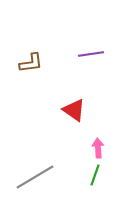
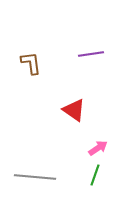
brown L-shape: rotated 90 degrees counterclockwise
pink arrow: rotated 60 degrees clockwise
gray line: rotated 36 degrees clockwise
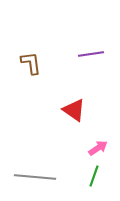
green line: moved 1 px left, 1 px down
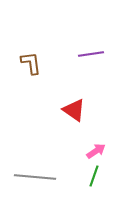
pink arrow: moved 2 px left, 3 px down
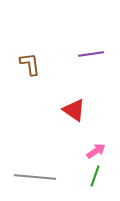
brown L-shape: moved 1 px left, 1 px down
green line: moved 1 px right
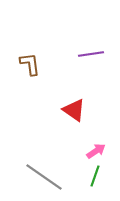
gray line: moved 9 px right; rotated 30 degrees clockwise
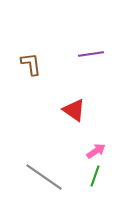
brown L-shape: moved 1 px right
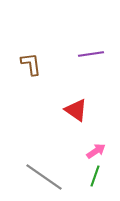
red triangle: moved 2 px right
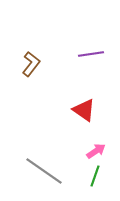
brown L-shape: rotated 45 degrees clockwise
red triangle: moved 8 px right
gray line: moved 6 px up
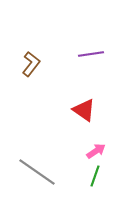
gray line: moved 7 px left, 1 px down
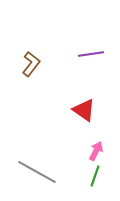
pink arrow: rotated 30 degrees counterclockwise
gray line: rotated 6 degrees counterclockwise
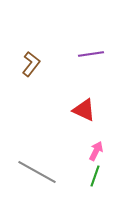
red triangle: rotated 10 degrees counterclockwise
